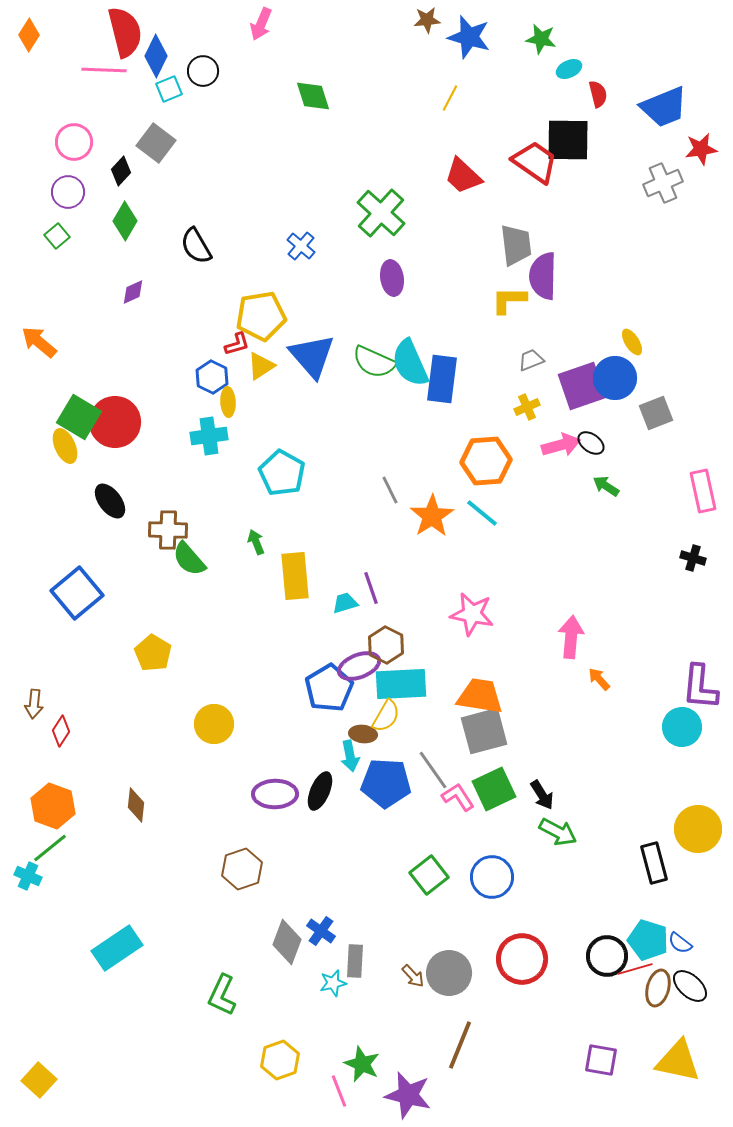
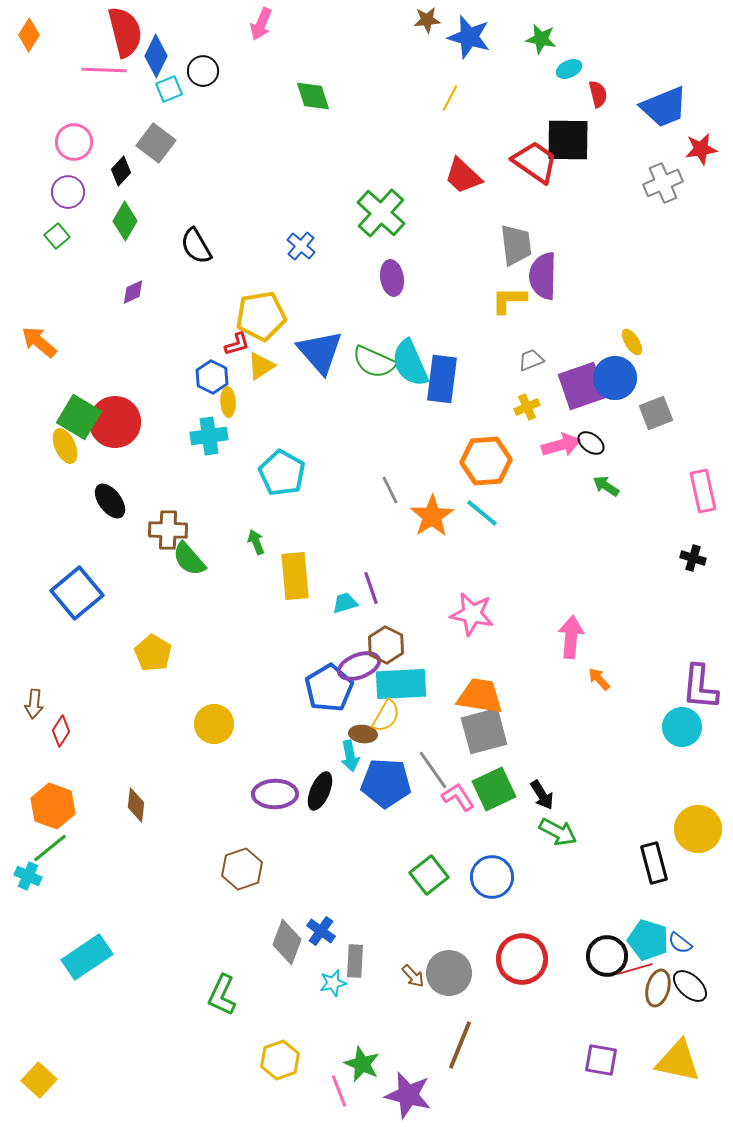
blue triangle at (312, 356): moved 8 px right, 4 px up
cyan rectangle at (117, 948): moved 30 px left, 9 px down
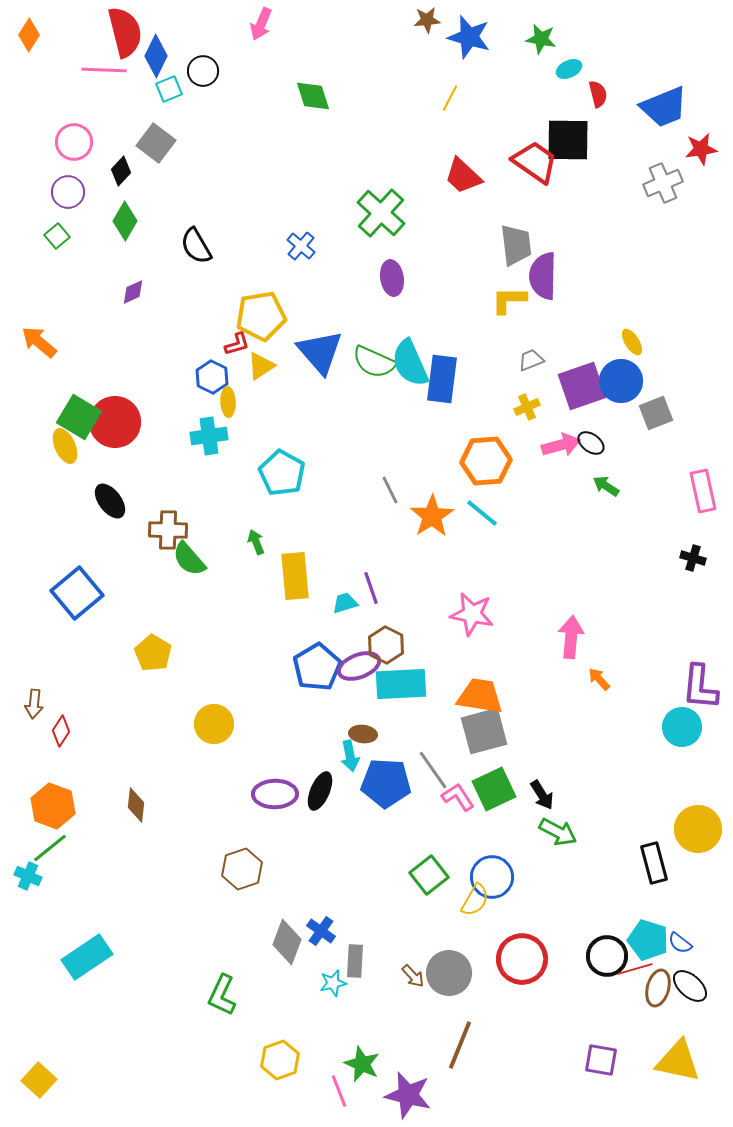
blue circle at (615, 378): moved 6 px right, 3 px down
blue pentagon at (329, 688): moved 12 px left, 21 px up
yellow semicircle at (386, 716): moved 89 px right, 184 px down
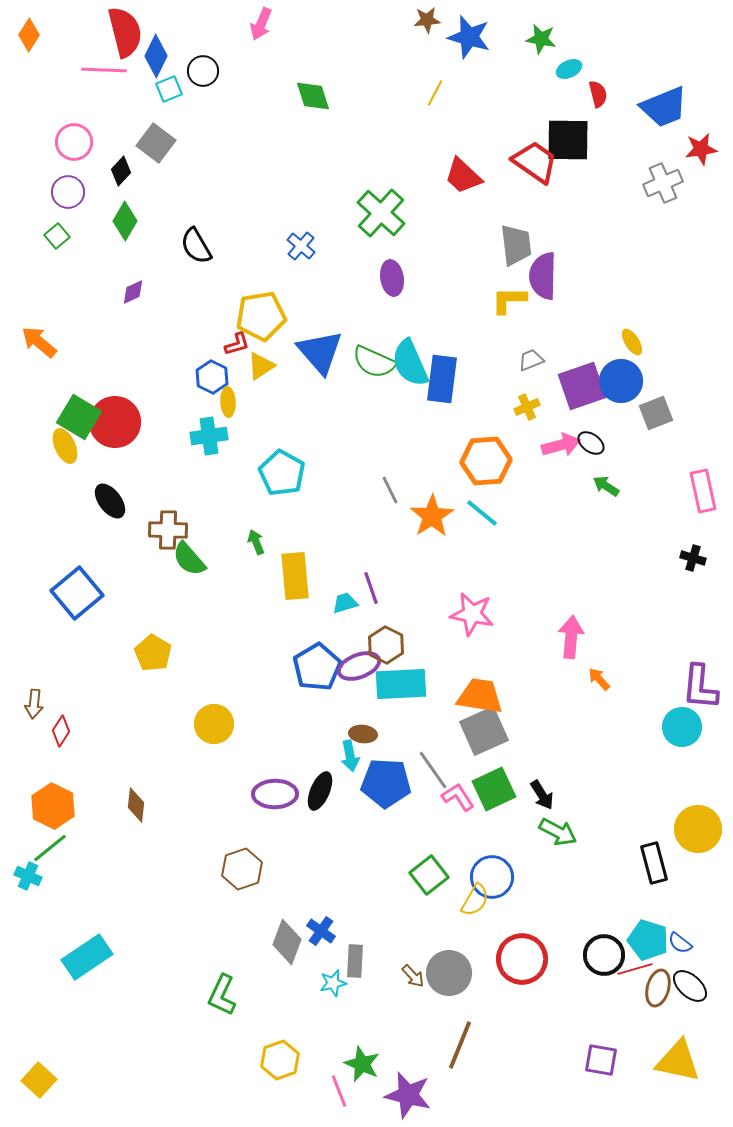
yellow line at (450, 98): moved 15 px left, 5 px up
gray square at (484, 731): rotated 9 degrees counterclockwise
orange hexagon at (53, 806): rotated 6 degrees clockwise
black circle at (607, 956): moved 3 px left, 1 px up
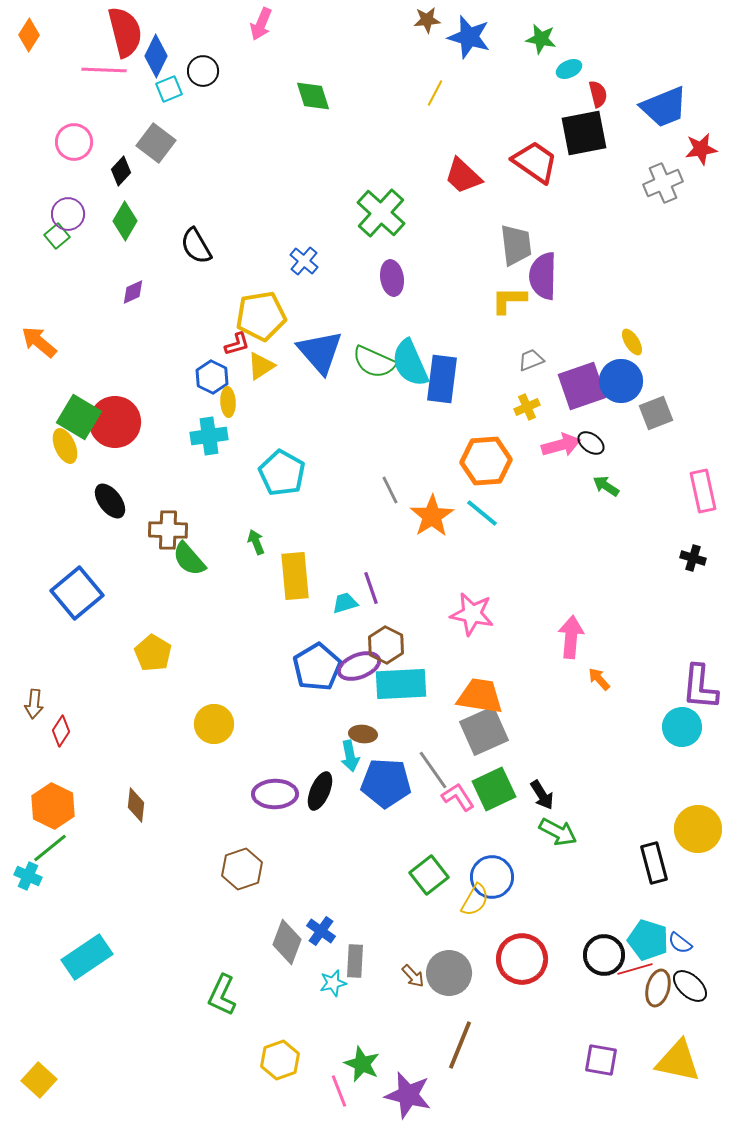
black square at (568, 140): moved 16 px right, 7 px up; rotated 12 degrees counterclockwise
purple circle at (68, 192): moved 22 px down
blue cross at (301, 246): moved 3 px right, 15 px down
